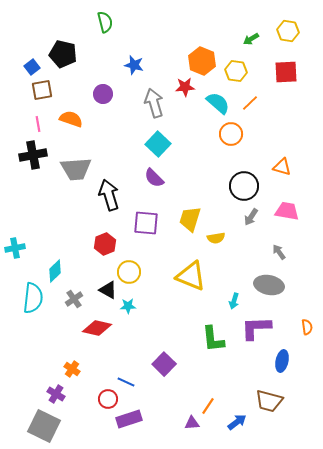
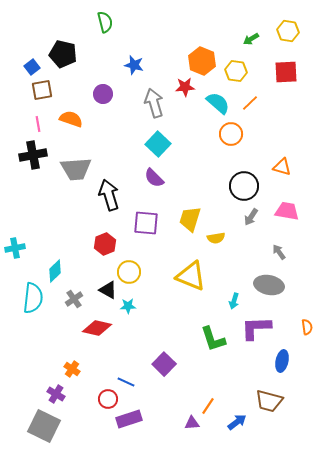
green L-shape at (213, 339): rotated 12 degrees counterclockwise
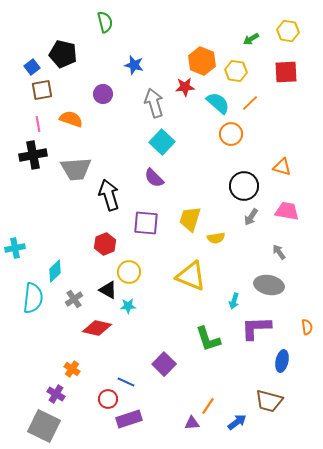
cyan square at (158, 144): moved 4 px right, 2 px up
green L-shape at (213, 339): moved 5 px left
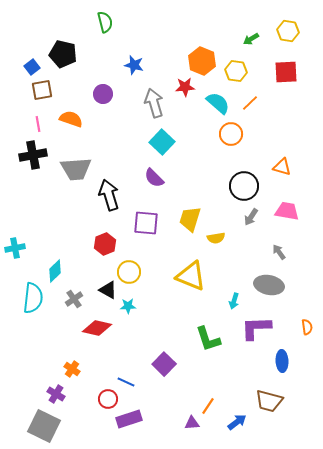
blue ellipse at (282, 361): rotated 15 degrees counterclockwise
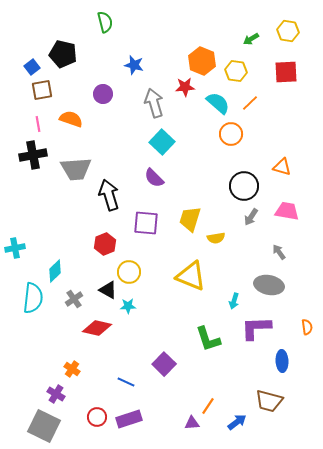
red circle at (108, 399): moved 11 px left, 18 px down
